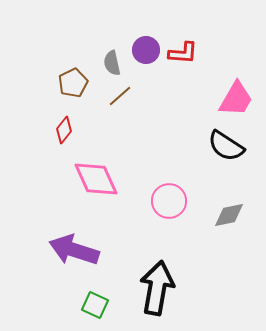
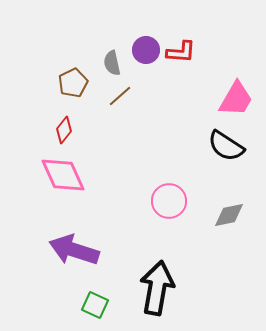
red L-shape: moved 2 px left, 1 px up
pink diamond: moved 33 px left, 4 px up
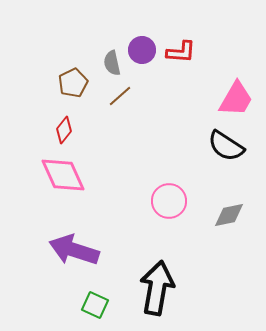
purple circle: moved 4 px left
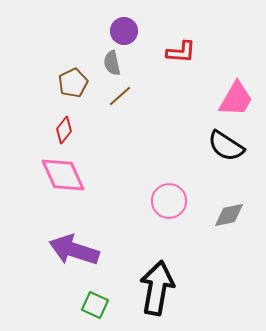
purple circle: moved 18 px left, 19 px up
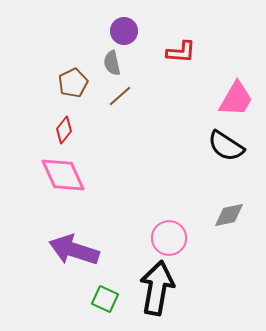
pink circle: moved 37 px down
green square: moved 10 px right, 6 px up
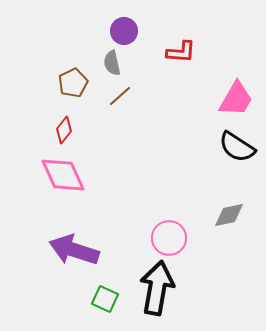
black semicircle: moved 11 px right, 1 px down
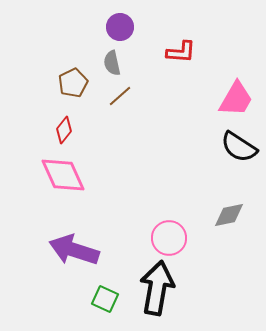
purple circle: moved 4 px left, 4 px up
black semicircle: moved 2 px right
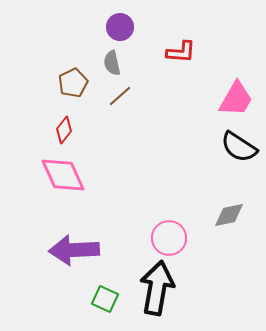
purple arrow: rotated 21 degrees counterclockwise
